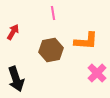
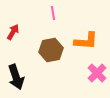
black arrow: moved 2 px up
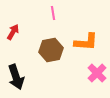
orange L-shape: moved 1 px down
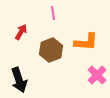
red arrow: moved 8 px right
brown hexagon: rotated 10 degrees counterclockwise
pink cross: moved 2 px down
black arrow: moved 3 px right, 3 px down
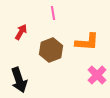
orange L-shape: moved 1 px right
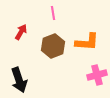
brown hexagon: moved 2 px right, 4 px up
pink cross: rotated 30 degrees clockwise
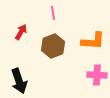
orange L-shape: moved 6 px right, 1 px up
pink cross: rotated 18 degrees clockwise
black arrow: moved 1 px down
